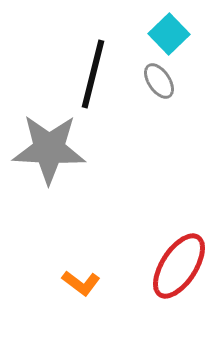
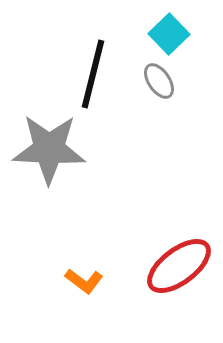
red ellipse: rotated 20 degrees clockwise
orange L-shape: moved 3 px right, 2 px up
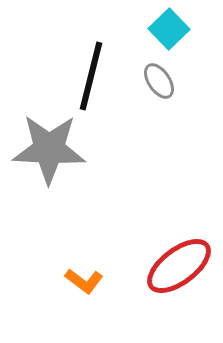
cyan square: moved 5 px up
black line: moved 2 px left, 2 px down
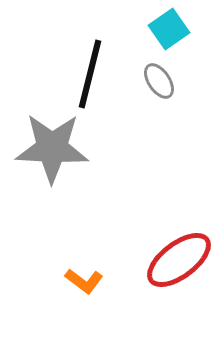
cyan square: rotated 9 degrees clockwise
black line: moved 1 px left, 2 px up
gray star: moved 3 px right, 1 px up
red ellipse: moved 6 px up
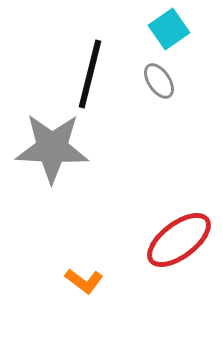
red ellipse: moved 20 px up
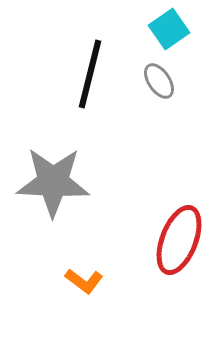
gray star: moved 1 px right, 34 px down
red ellipse: rotated 32 degrees counterclockwise
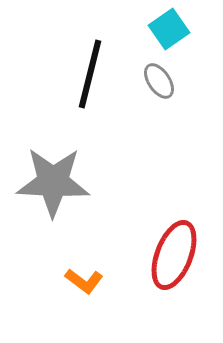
red ellipse: moved 5 px left, 15 px down
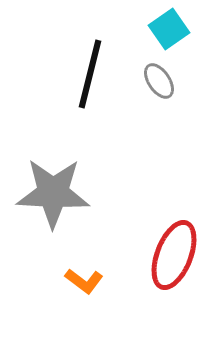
gray star: moved 11 px down
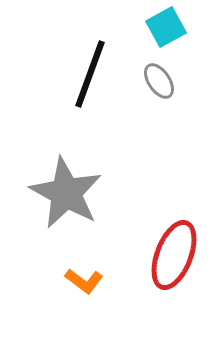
cyan square: moved 3 px left, 2 px up; rotated 6 degrees clockwise
black line: rotated 6 degrees clockwise
gray star: moved 13 px right; rotated 26 degrees clockwise
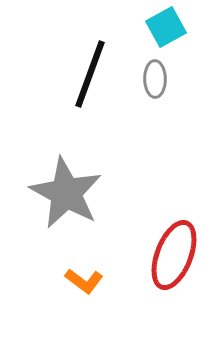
gray ellipse: moved 4 px left, 2 px up; rotated 33 degrees clockwise
